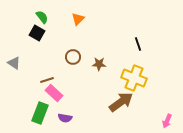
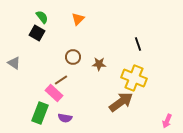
brown line: moved 14 px right; rotated 16 degrees counterclockwise
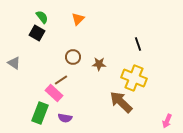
brown arrow: rotated 100 degrees counterclockwise
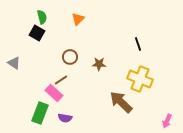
green semicircle: rotated 24 degrees clockwise
brown circle: moved 3 px left
yellow cross: moved 6 px right, 1 px down
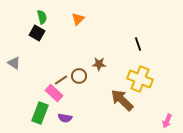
brown circle: moved 9 px right, 19 px down
brown arrow: moved 1 px right, 2 px up
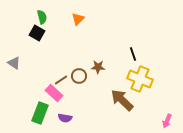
black line: moved 5 px left, 10 px down
brown star: moved 1 px left, 3 px down
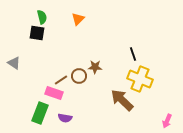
black square: rotated 21 degrees counterclockwise
brown star: moved 3 px left
pink rectangle: rotated 24 degrees counterclockwise
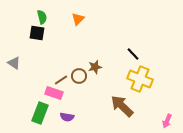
black line: rotated 24 degrees counterclockwise
brown star: rotated 16 degrees counterclockwise
brown arrow: moved 6 px down
purple semicircle: moved 2 px right, 1 px up
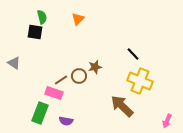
black square: moved 2 px left, 1 px up
yellow cross: moved 2 px down
purple semicircle: moved 1 px left, 4 px down
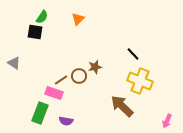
green semicircle: rotated 48 degrees clockwise
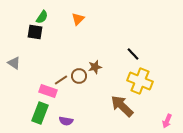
pink rectangle: moved 6 px left, 2 px up
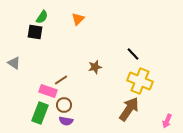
brown circle: moved 15 px left, 29 px down
brown arrow: moved 7 px right, 3 px down; rotated 80 degrees clockwise
